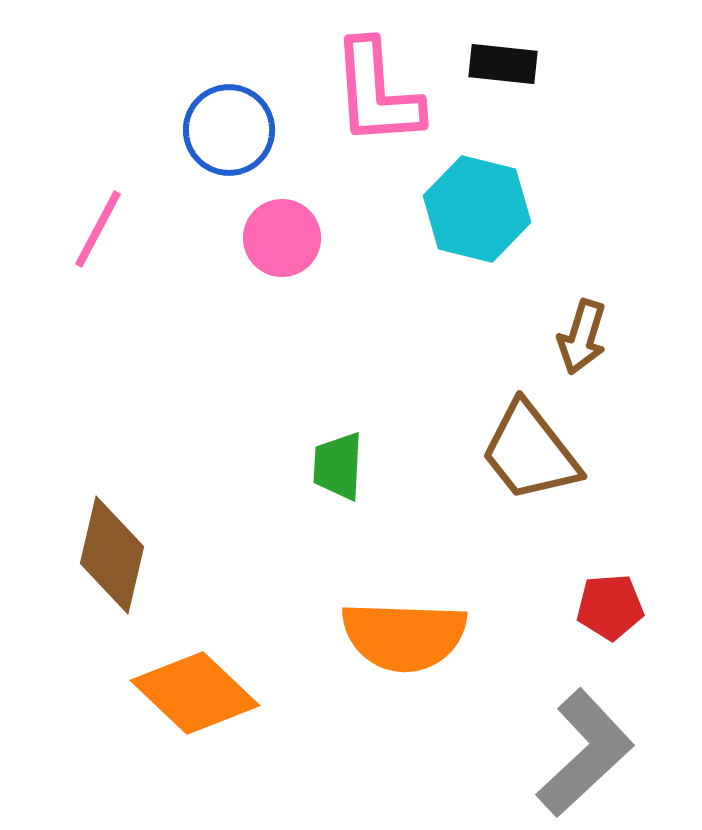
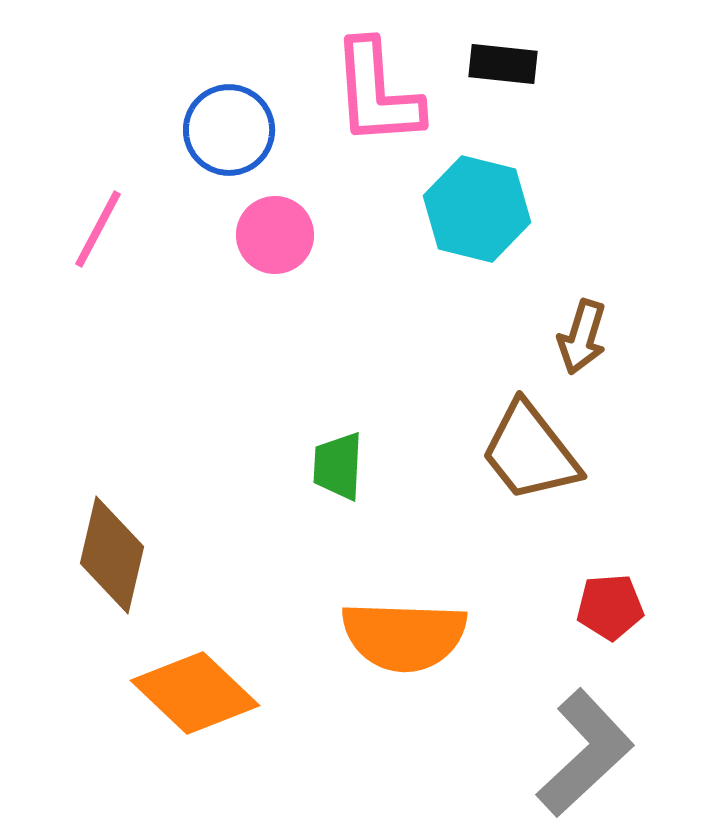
pink circle: moved 7 px left, 3 px up
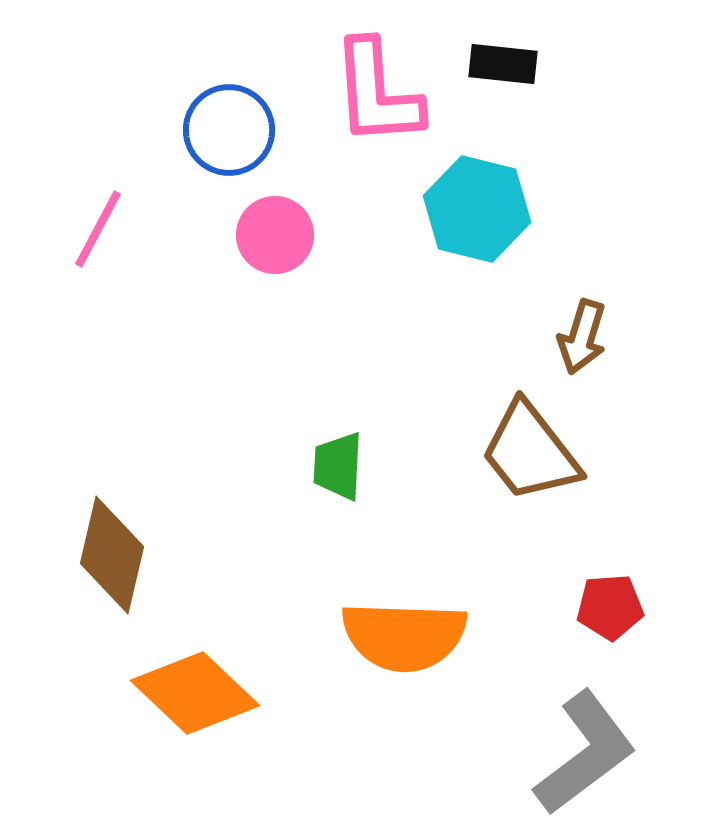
gray L-shape: rotated 6 degrees clockwise
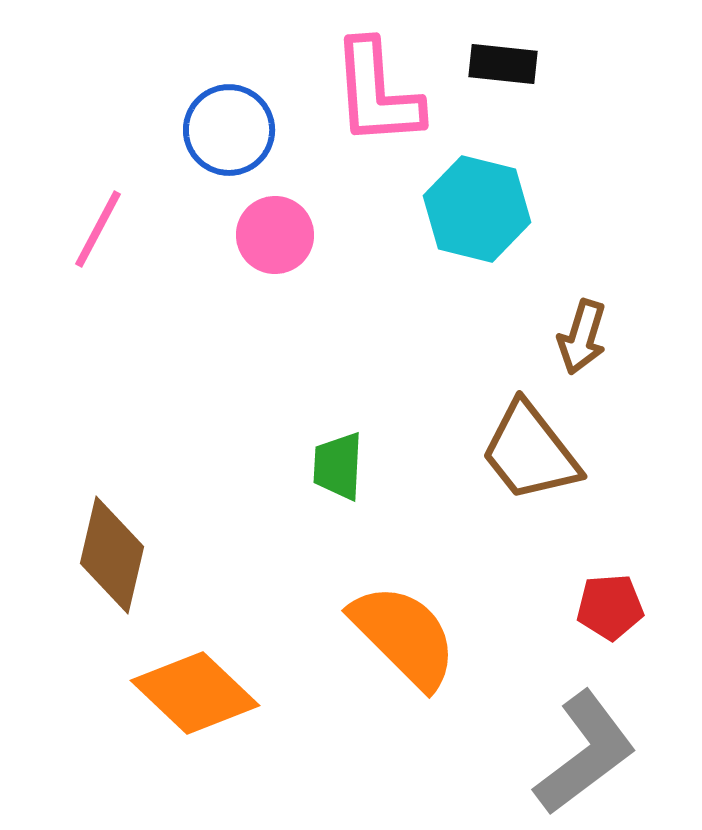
orange semicircle: rotated 137 degrees counterclockwise
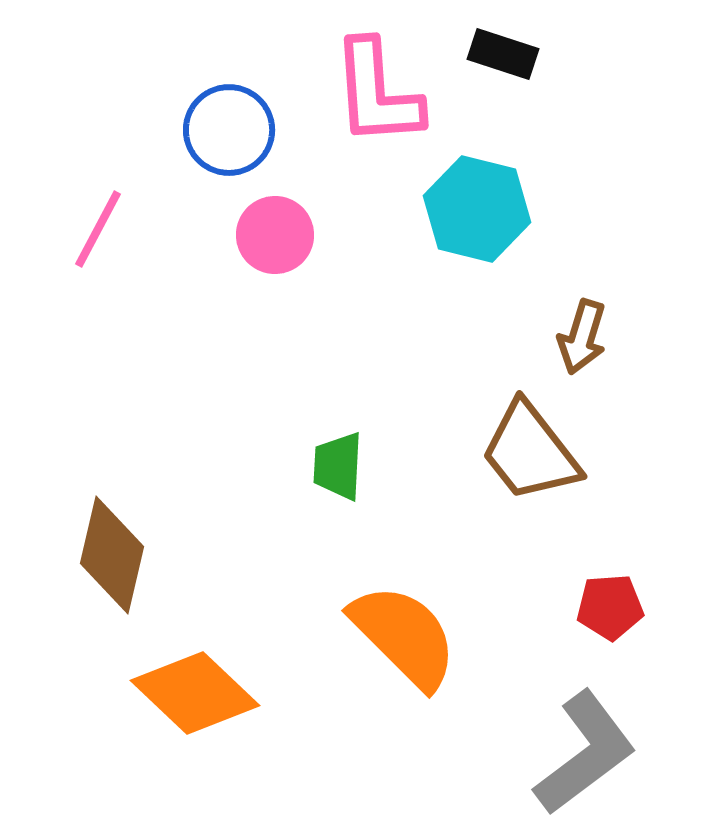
black rectangle: moved 10 px up; rotated 12 degrees clockwise
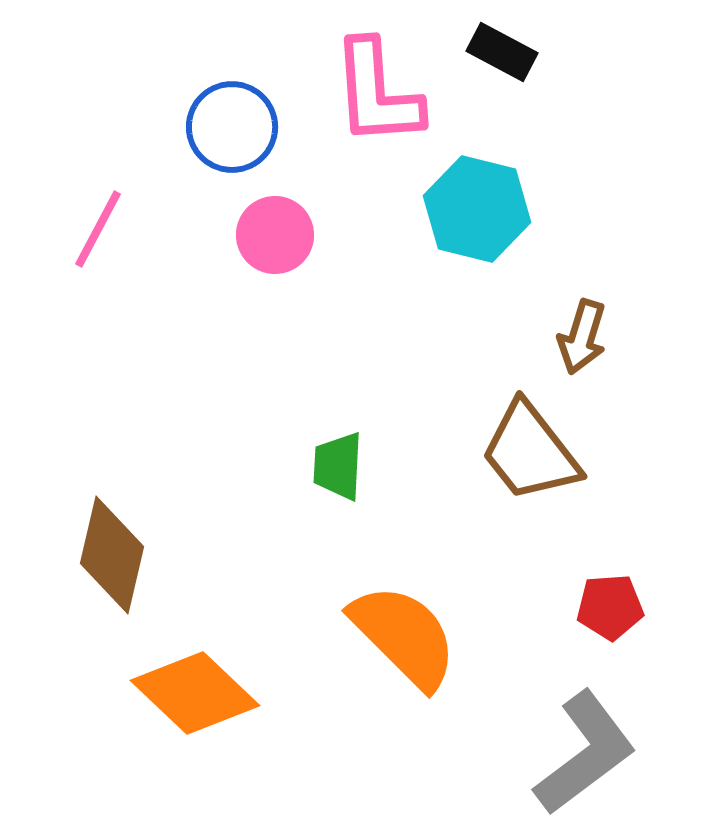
black rectangle: moved 1 px left, 2 px up; rotated 10 degrees clockwise
blue circle: moved 3 px right, 3 px up
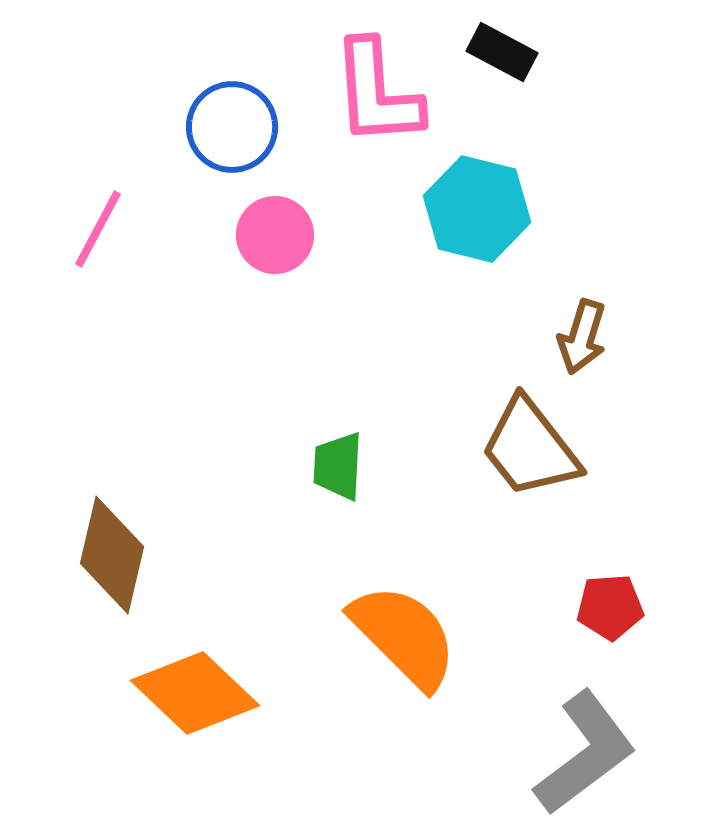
brown trapezoid: moved 4 px up
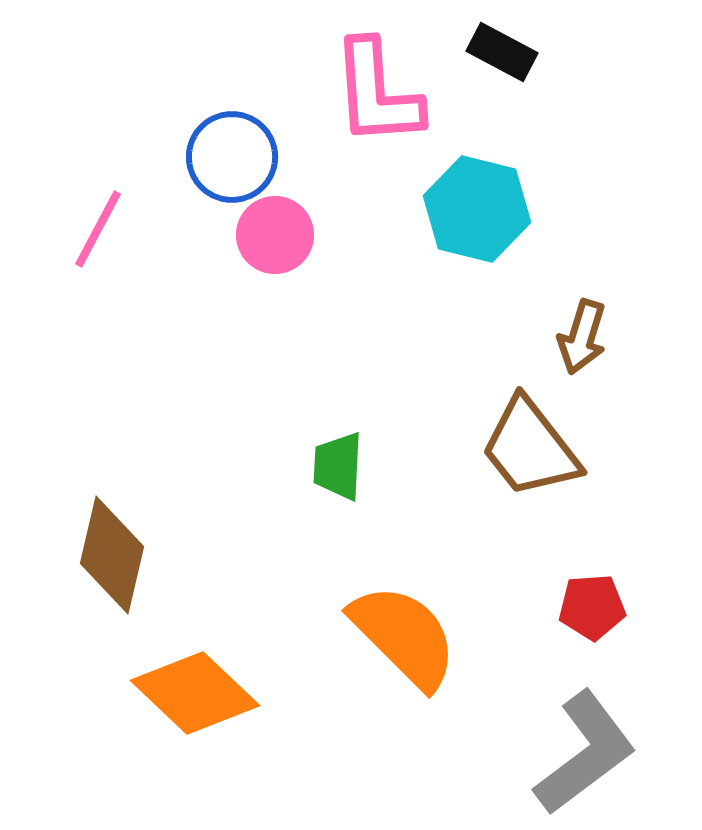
blue circle: moved 30 px down
red pentagon: moved 18 px left
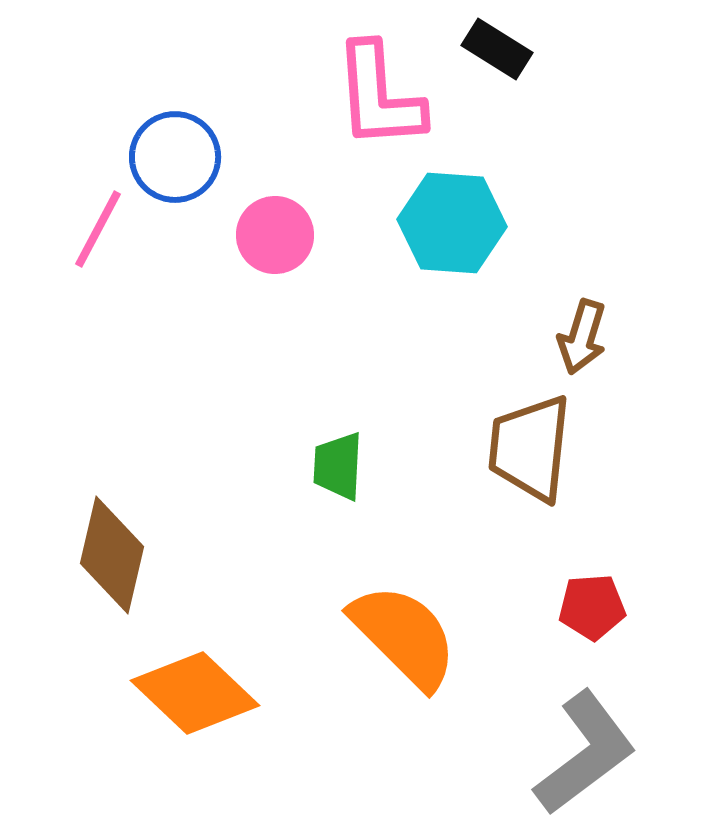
black rectangle: moved 5 px left, 3 px up; rotated 4 degrees clockwise
pink L-shape: moved 2 px right, 3 px down
blue circle: moved 57 px left
cyan hexagon: moved 25 px left, 14 px down; rotated 10 degrees counterclockwise
brown trapezoid: rotated 44 degrees clockwise
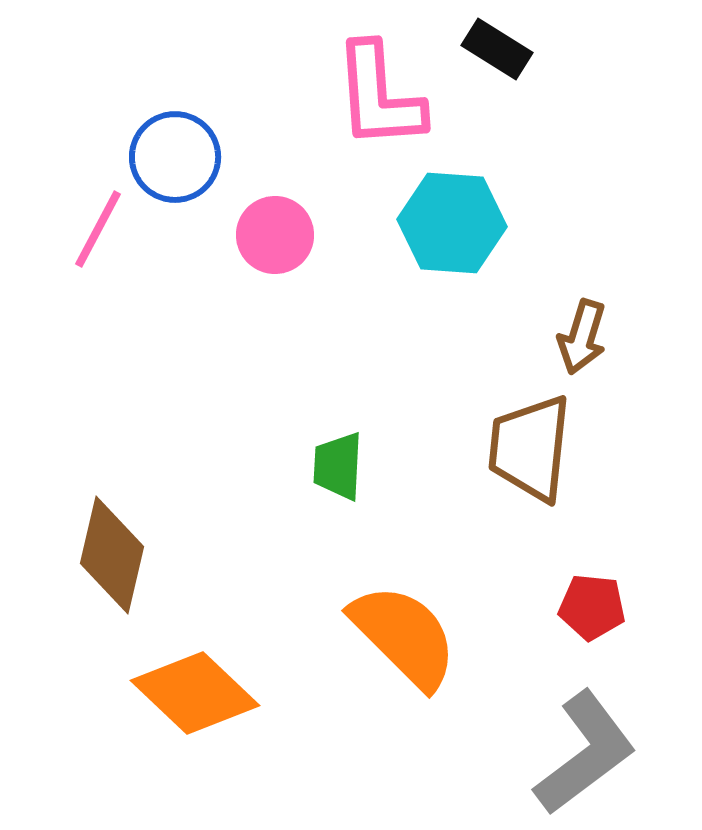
red pentagon: rotated 10 degrees clockwise
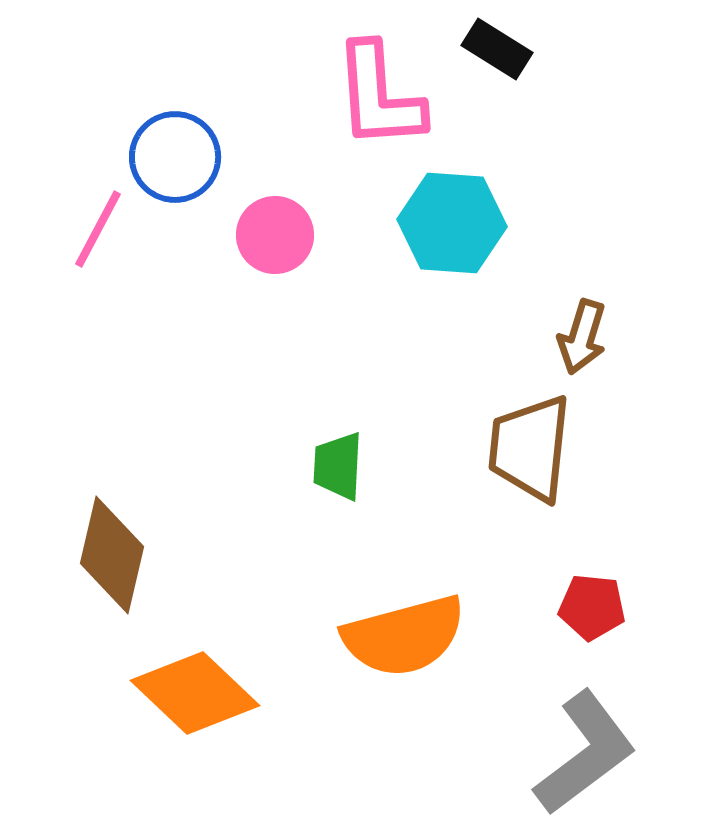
orange semicircle: rotated 120 degrees clockwise
